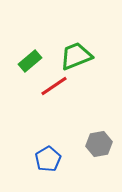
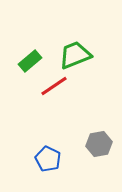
green trapezoid: moved 1 px left, 1 px up
blue pentagon: rotated 15 degrees counterclockwise
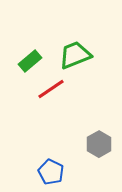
red line: moved 3 px left, 3 px down
gray hexagon: rotated 20 degrees counterclockwise
blue pentagon: moved 3 px right, 13 px down
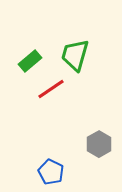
green trapezoid: rotated 52 degrees counterclockwise
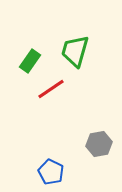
green trapezoid: moved 4 px up
green rectangle: rotated 15 degrees counterclockwise
gray hexagon: rotated 20 degrees clockwise
